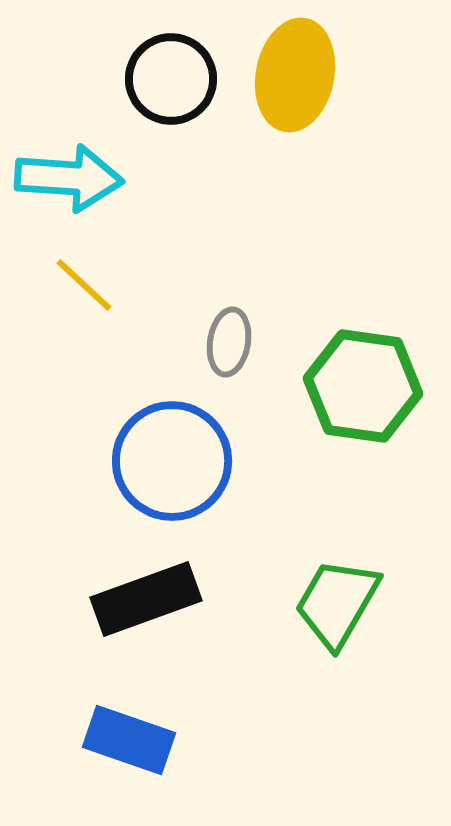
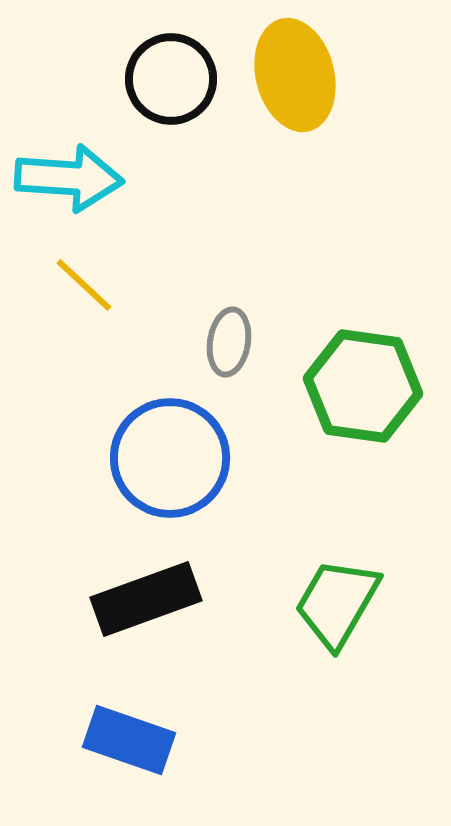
yellow ellipse: rotated 25 degrees counterclockwise
blue circle: moved 2 px left, 3 px up
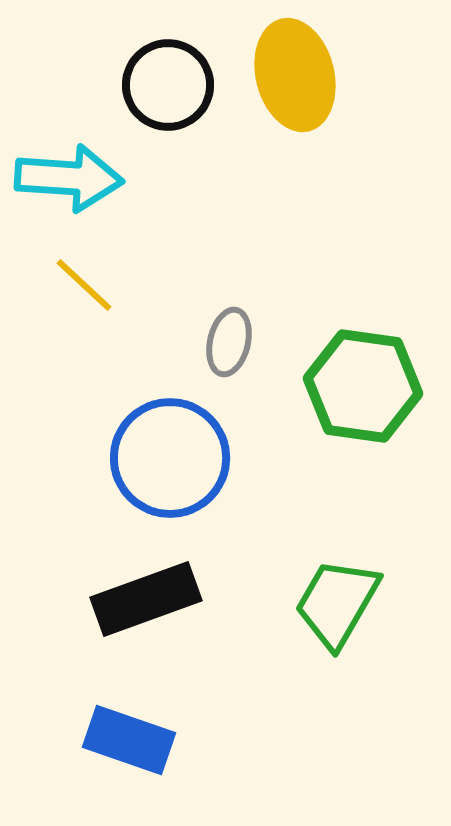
black circle: moved 3 px left, 6 px down
gray ellipse: rotated 4 degrees clockwise
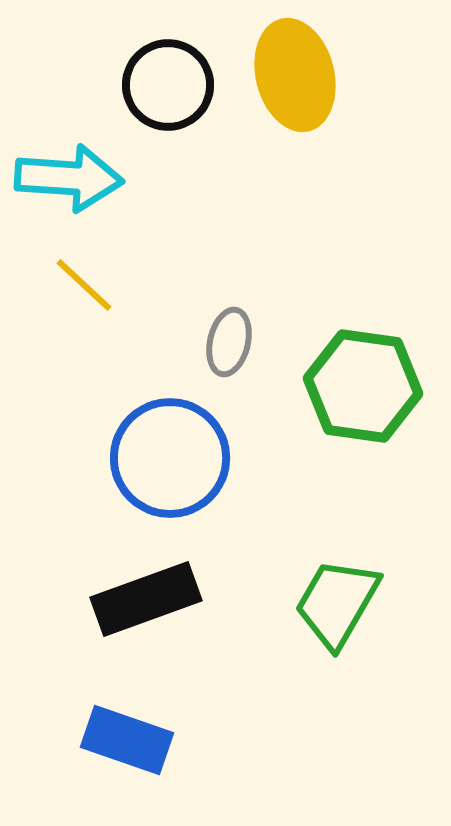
blue rectangle: moved 2 px left
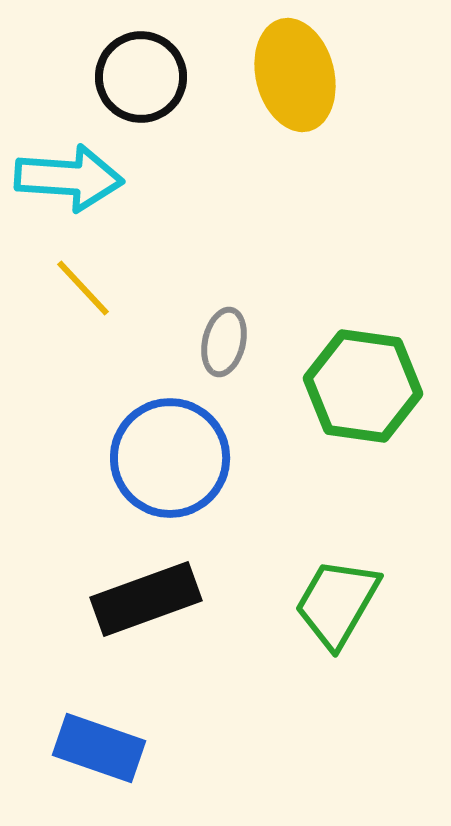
black circle: moved 27 px left, 8 px up
yellow line: moved 1 px left, 3 px down; rotated 4 degrees clockwise
gray ellipse: moved 5 px left
blue rectangle: moved 28 px left, 8 px down
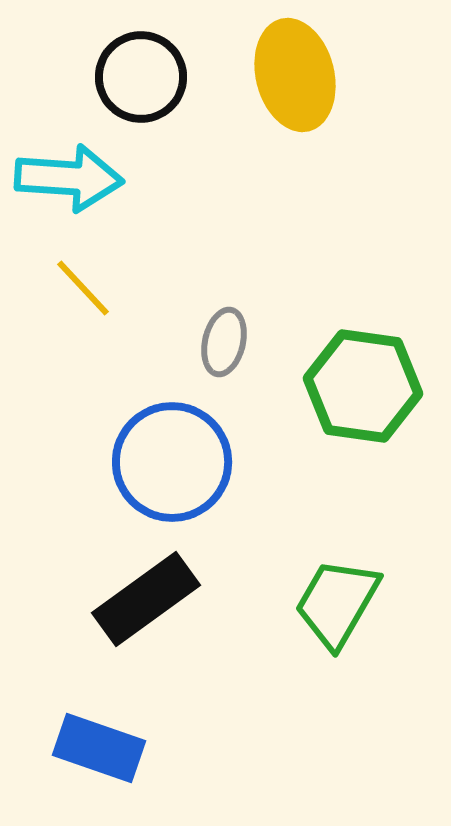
blue circle: moved 2 px right, 4 px down
black rectangle: rotated 16 degrees counterclockwise
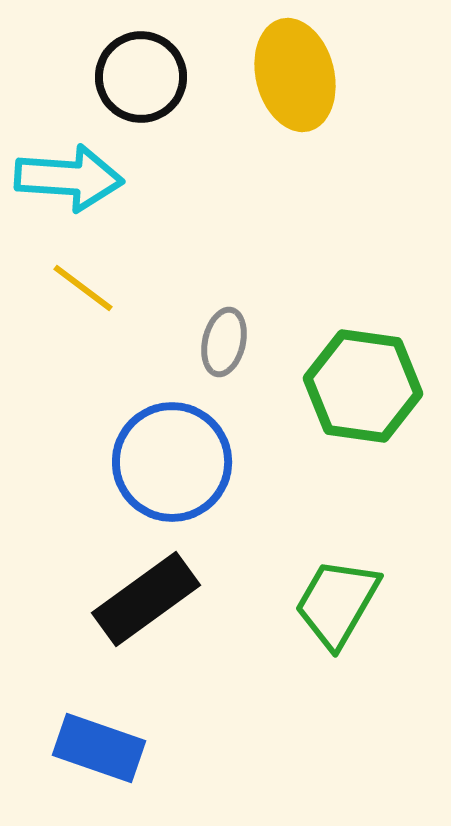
yellow line: rotated 10 degrees counterclockwise
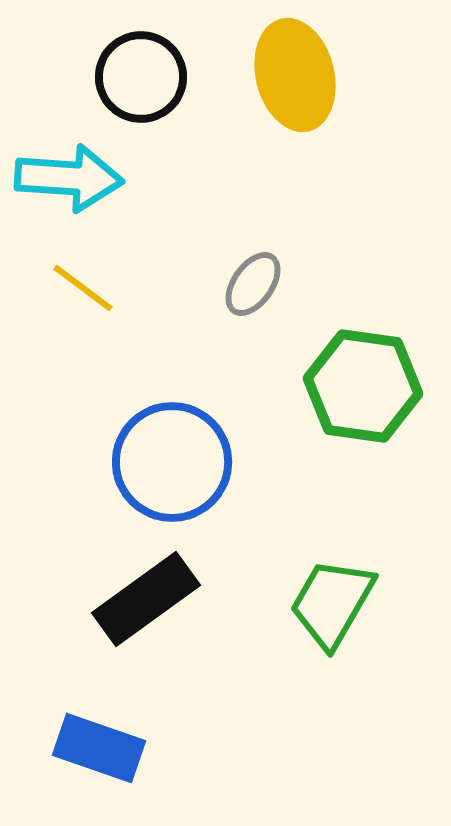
gray ellipse: moved 29 px right, 58 px up; rotated 22 degrees clockwise
green trapezoid: moved 5 px left
